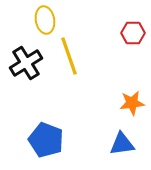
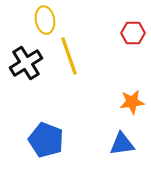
orange star: moved 1 px up
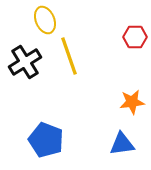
yellow ellipse: rotated 12 degrees counterclockwise
red hexagon: moved 2 px right, 4 px down
black cross: moved 1 px left, 1 px up
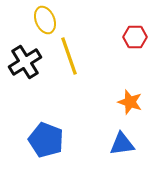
orange star: moved 2 px left; rotated 25 degrees clockwise
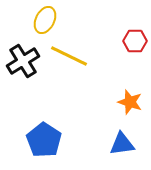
yellow ellipse: rotated 48 degrees clockwise
red hexagon: moved 4 px down
yellow line: rotated 45 degrees counterclockwise
black cross: moved 2 px left, 1 px up
blue pentagon: moved 2 px left; rotated 12 degrees clockwise
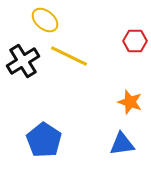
yellow ellipse: rotated 76 degrees counterclockwise
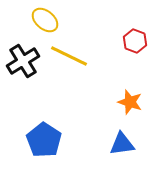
red hexagon: rotated 20 degrees clockwise
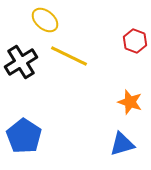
black cross: moved 2 px left, 1 px down
blue pentagon: moved 20 px left, 4 px up
blue triangle: rotated 8 degrees counterclockwise
